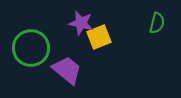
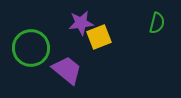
purple star: rotated 20 degrees counterclockwise
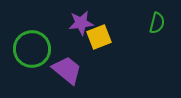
green circle: moved 1 px right, 1 px down
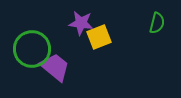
purple star: rotated 15 degrees clockwise
purple trapezoid: moved 12 px left, 3 px up
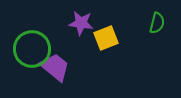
yellow square: moved 7 px right, 1 px down
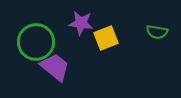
green semicircle: moved 9 px down; rotated 85 degrees clockwise
green circle: moved 4 px right, 7 px up
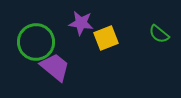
green semicircle: moved 2 px right, 2 px down; rotated 30 degrees clockwise
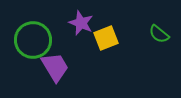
purple star: rotated 15 degrees clockwise
green circle: moved 3 px left, 2 px up
purple trapezoid: rotated 20 degrees clockwise
